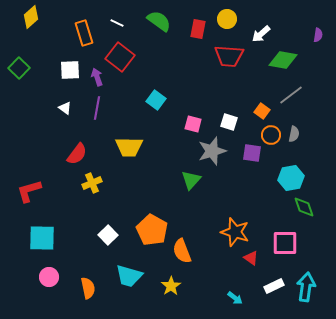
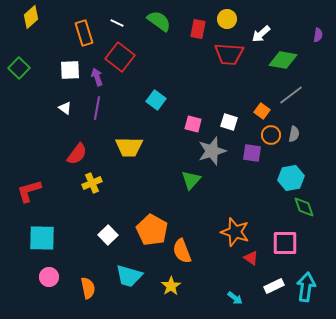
red trapezoid at (229, 56): moved 2 px up
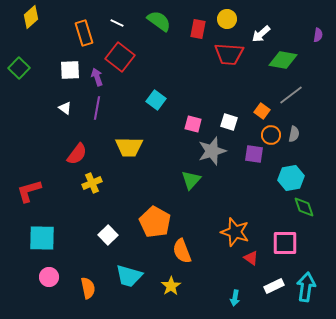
purple square at (252, 153): moved 2 px right, 1 px down
orange pentagon at (152, 230): moved 3 px right, 8 px up
cyan arrow at (235, 298): rotated 63 degrees clockwise
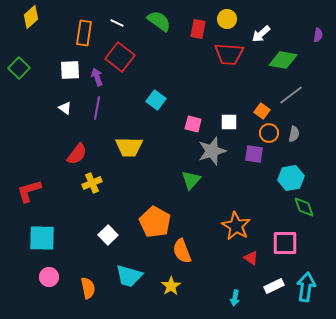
orange rectangle at (84, 33): rotated 25 degrees clockwise
white square at (229, 122): rotated 18 degrees counterclockwise
orange circle at (271, 135): moved 2 px left, 2 px up
orange star at (235, 232): moved 1 px right, 6 px up; rotated 12 degrees clockwise
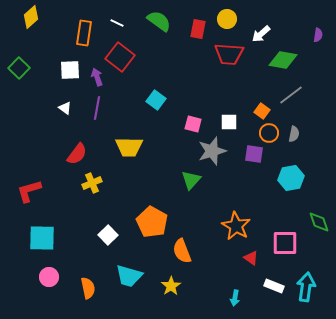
green diamond at (304, 207): moved 15 px right, 15 px down
orange pentagon at (155, 222): moved 3 px left
white rectangle at (274, 286): rotated 48 degrees clockwise
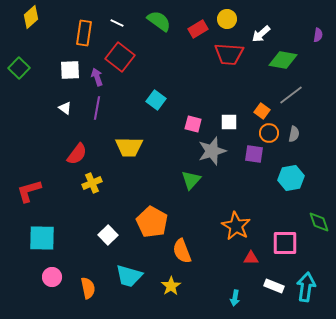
red rectangle at (198, 29): rotated 48 degrees clockwise
red triangle at (251, 258): rotated 35 degrees counterclockwise
pink circle at (49, 277): moved 3 px right
